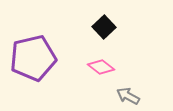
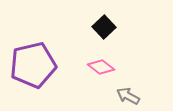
purple pentagon: moved 7 px down
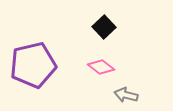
gray arrow: moved 2 px left, 1 px up; rotated 15 degrees counterclockwise
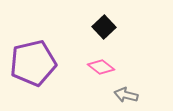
purple pentagon: moved 2 px up
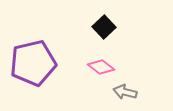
gray arrow: moved 1 px left, 3 px up
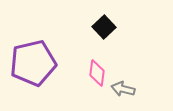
pink diamond: moved 4 px left, 6 px down; rotated 60 degrees clockwise
gray arrow: moved 2 px left, 3 px up
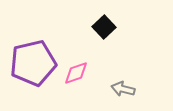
pink diamond: moved 21 px left; rotated 64 degrees clockwise
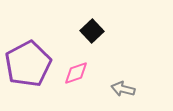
black square: moved 12 px left, 4 px down
purple pentagon: moved 5 px left, 1 px down; rotated 15 degrees counterclockwise
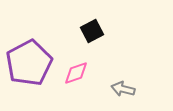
black square: rotated 15 degrees clockwise
purple pentagon: moved 1 px right, 1 px up
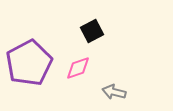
pink diamond: moved 2 px right, 5 px up
gray arrow: moved 9 px left, 3 px down
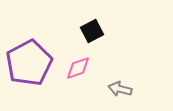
gray arrow: moved 6 px right, 3 px up
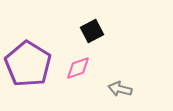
purple pentagon: moved 1 px left, 1 px down; rotated 12 degrees counterclockwise
